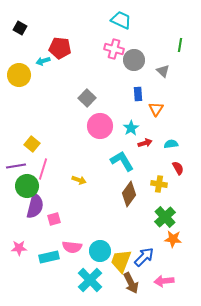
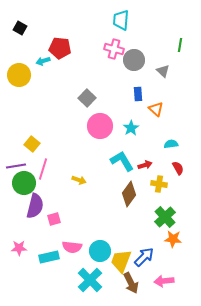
cyan trapezoid: rotated 110 degrees counterclockwise
orange triangle: rotated 21 degrees counterclockwise
red arrow: moved 22 px down
green circle: moved 3 px left, 3 px up
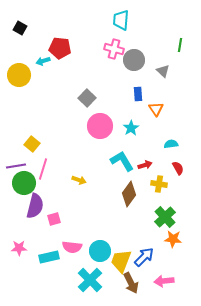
orange triangle: rotated 14 degrees clockwise
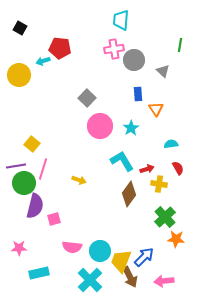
pink cross: rotated 24 degrees counterclockwise
red arrow: moved 2 px right, 4 px down
orange star: moved 3 px right
cyan rectangle: moved 10 px left, 16 px down
brown arrow: moved 1 px left, 6 px up
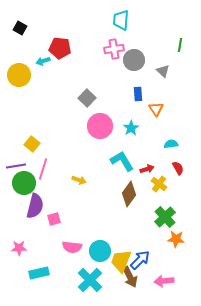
yellow cross: rotated 28 degrees clockwise
blue arrow: moved 4 px left, 3 px down
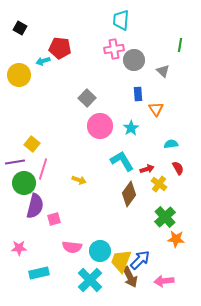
purple line: moved 1 px left, 4 px up
